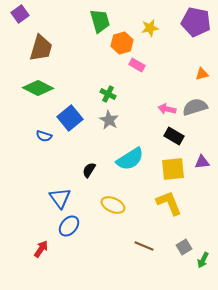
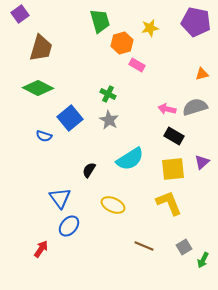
purple triangle: rotated 35 degrees counterclockwise
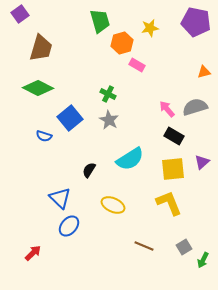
orange triangle: moved 2 px right, 2 px up
pink arrow: rotated 36 degrees clockwise
blue triangle: rotated 10 degrees counterclockwise
red arrow: moved 8 px left, 4 px down; rotated 12 degrees clockwise
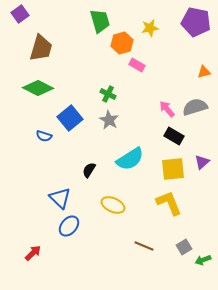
green arrow: rotated 42 degrees clockwise
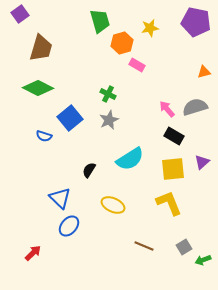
gray star: rotated 18 degrees clockwise
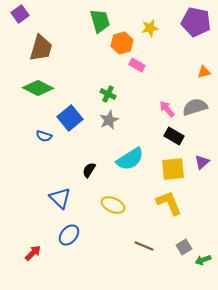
blue ellipse: moved 9 px down
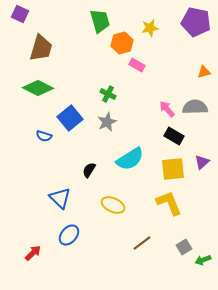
purple square: rotated 30 degrees counterclockwise
gray semicircle: rotated 15 degrees clockwise
gray star: moved 2 px left, 2 px down
brown line: moved 2 px left, 3 px up; rotated 60 degrees counterclockwise
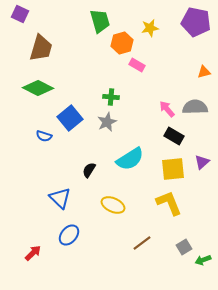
green cross: moved 3 px right, 3 px down; rotated 21 degrees counterclockwise
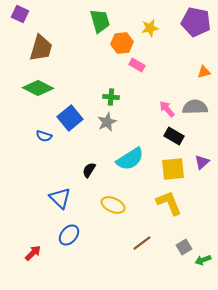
orange hexagon: rotated 10 degrees clockwise
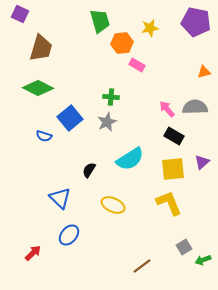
brown line: moved 23 px down
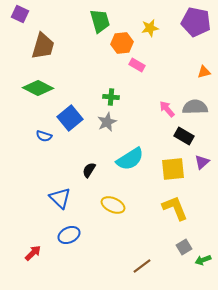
brown trapezoid: moved 2 px right, 2 px up
black rectangle: moved 10 px right
yellow L-shape: moved 6 px right, 5 px down
blue ellipse: rotated 25 degrees clockwise
